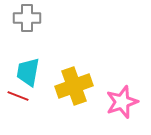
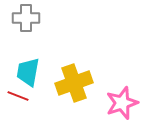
gray cross: moved 1 px left
yellow cross: moved 3 px up
pink star: moved 1 px down
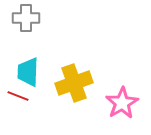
cyan trapezoid: rotated 8 degrees counterclockwise
pink star: rotated 12 degrees counterclockwise
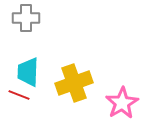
red line: moved 1 px right, 1 px up
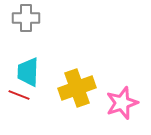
yellow cross: moved 3 px right, 5 px down
pink star: rotated 12 degrees clockwise
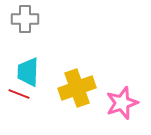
gray cross: moved 1 px left, 1 px down
red line: moved 1 px up
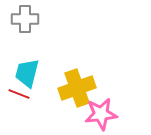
cyan trapezoid: moved 1 px left, 1 px down; rotated 12 degrees clockwise
pink star: moved 21 px left, 11 px down; rotated 12 degrees clockwise
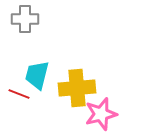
cyan trapezoid: moved 10 px right, 2 px down
yellow cross: rotated 15 degrees clockwise
pink star: rotated 8 degrees counterclockwise
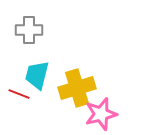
gray cross: moved 4 px right, 11 px down
yellow cross: rotated 12 degrees counterclockwise
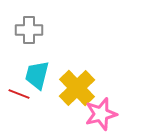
yellow cross: rotated 27 degrees counterclockwise
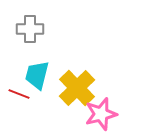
gray cross: moved 1 px right, 1 px up
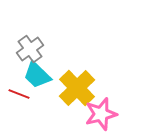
gray cross: moved 20 px down; rotated 36 degrees counterclockwise
cyan trapezoid: rotated 60 degrees counterclockwise
